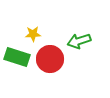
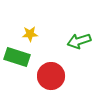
yellow star: moved 3 px left
red circle: moved 1 px right, 17 px down
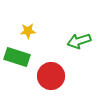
yellow star: moved 2 px left, 3 px up
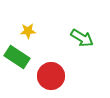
green arrow: moved 3 px right, 3 px up; rotated 130 degrees counterclockwise
green rectangle: rotated 15 degrees clockwise
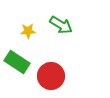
green arrow: moved 21 px left, 13 px up
green rectangle: moved 5 px down
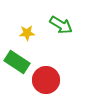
yellow star: moved 1 px left, 2 px down
red circle: moved 5 px left, 4 px down
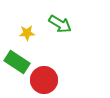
green arrow: moved 1 px left, 1 px up
red circle: moved 2 px left
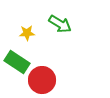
red circle: moved 2 px left
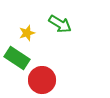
yellow star: rotated 14 degrees counterclockwise
green rectangle: moved 4 px up
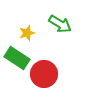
red circle: moved 2 px right, 6 px up
